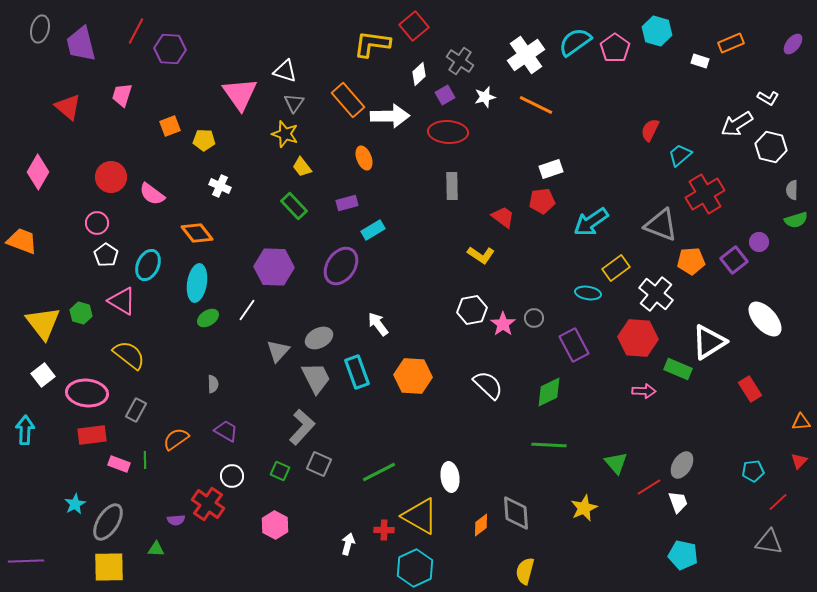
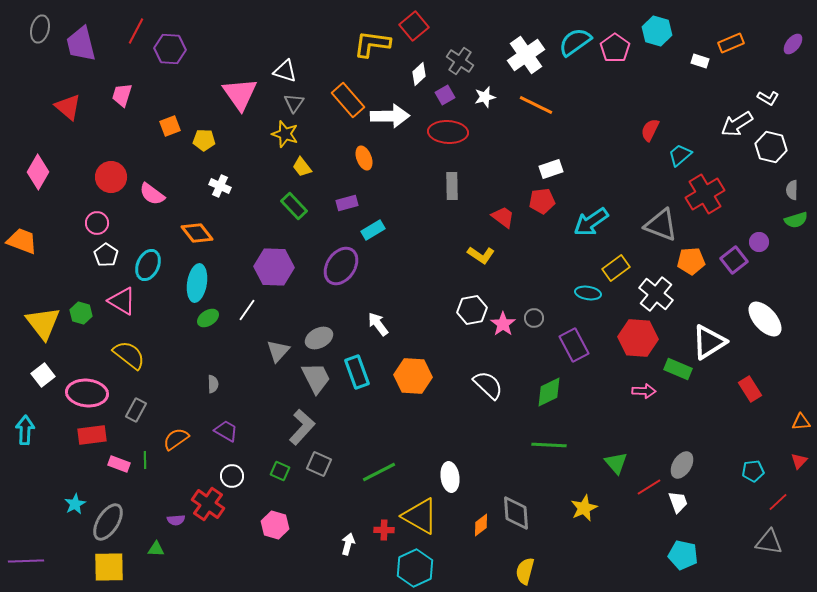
pink hexagon at (275, 525): rotated 12 degrees counterclockwise
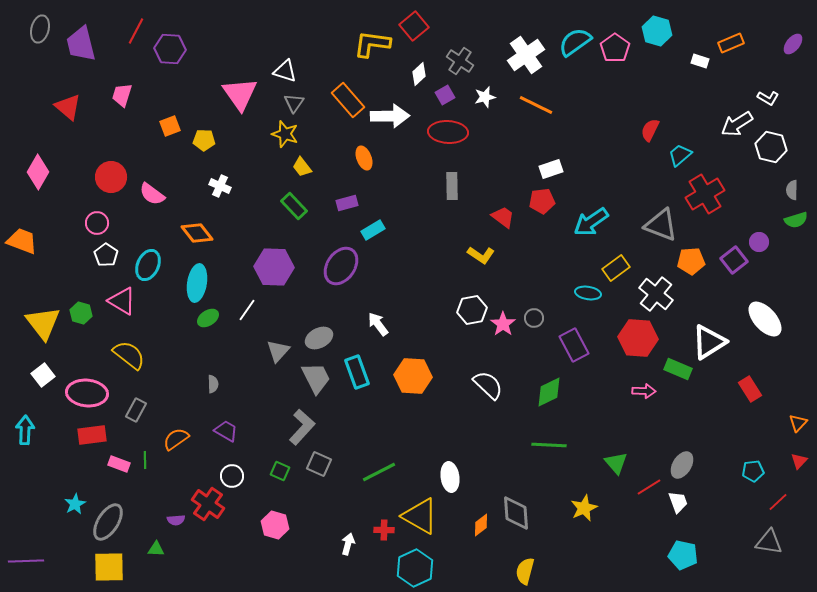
orange triangle at (801, 422): moved 3 px left, 1 px down; rotated 42 degrees counterclockwise
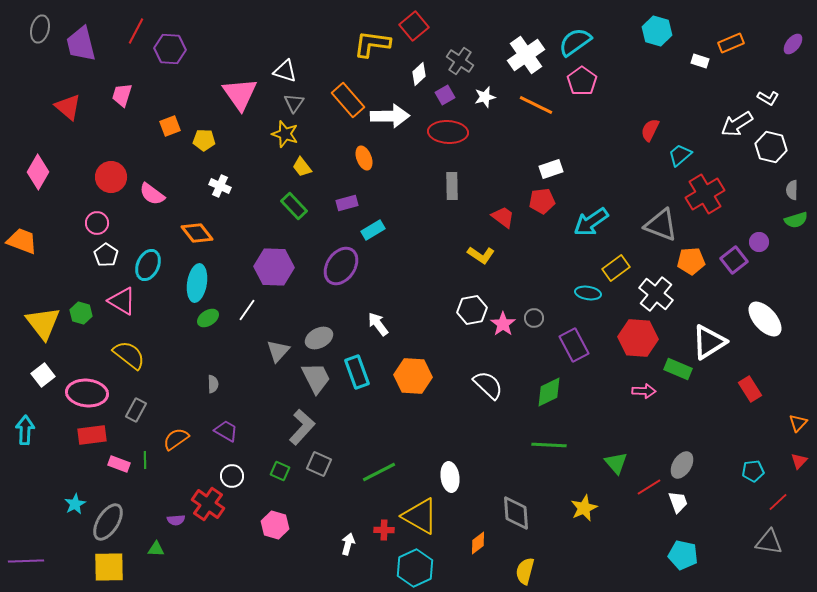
pink pentagon at (615, 48): moved 33 px left, 33 px down
orange diamond at (481, 525): moved 3 px left, 18 px down
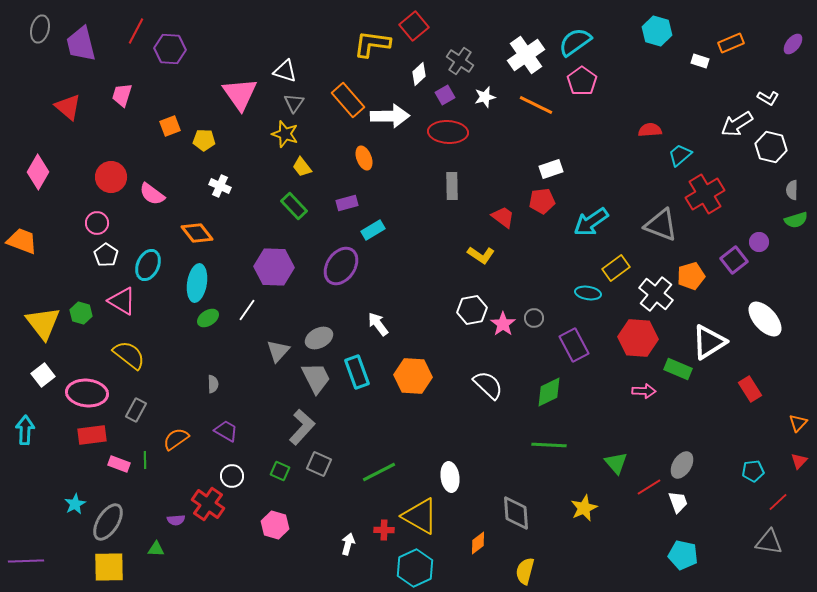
red semicircle at (650, 130): rotated 60 degrees clockwise
orange pentagon at (691, 261): moved 15 px down; rotated 12 degrees counterclockwise
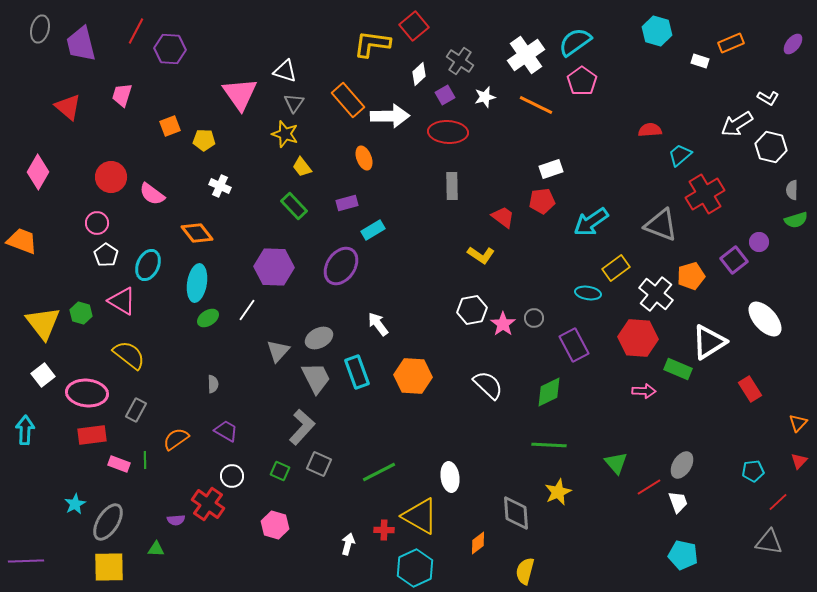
yellow star at (584, 508): moved 26 px left, 16 px up
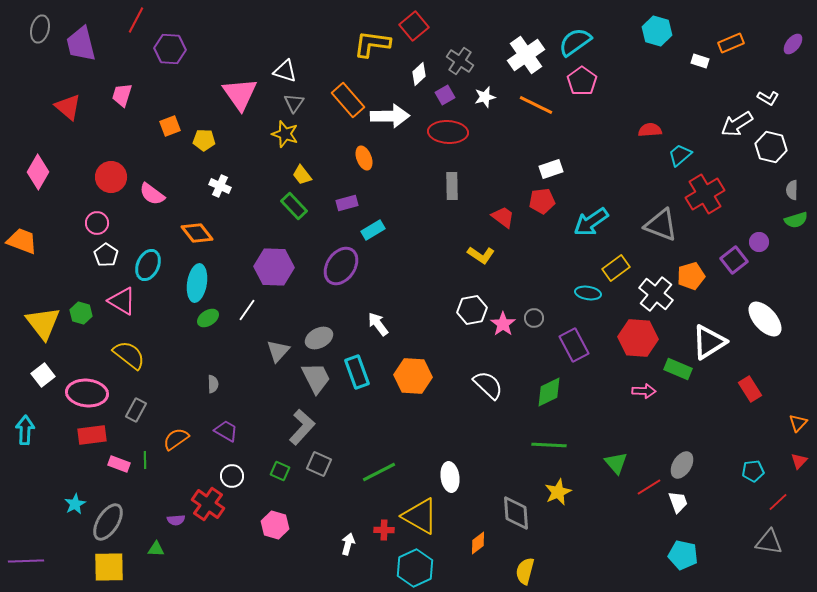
red line at (136, 31): moved 11 px up
yellow trapezoid at (302, 167): moved 8 px down
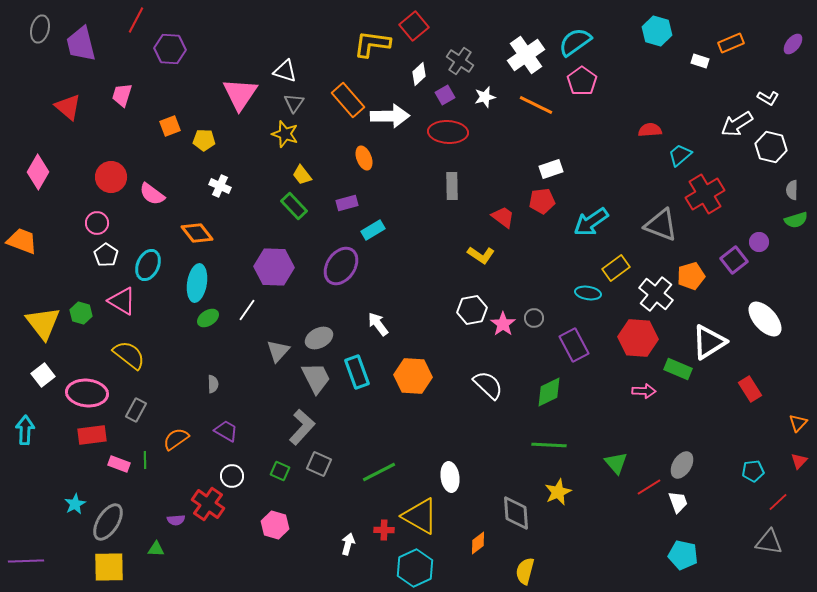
pink triangle at (240, 94): rotated 9 degrees clockwise
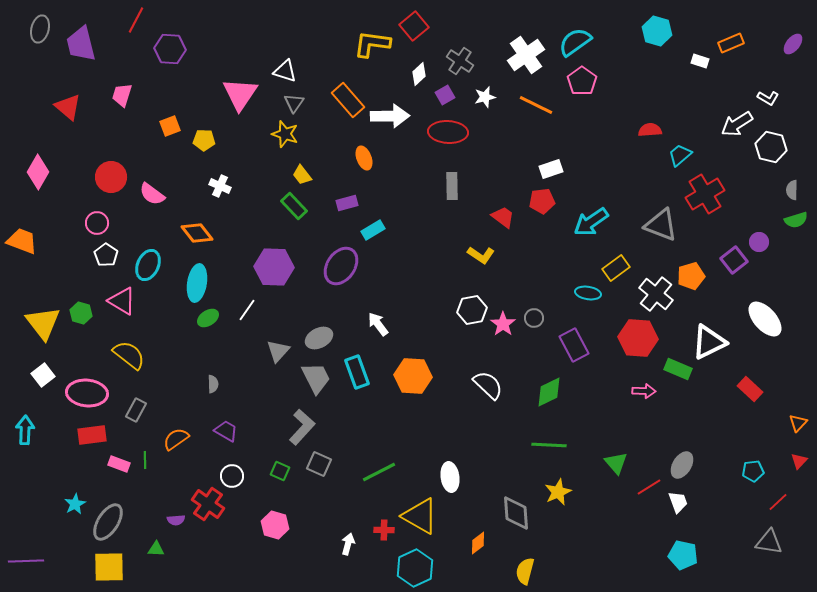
white triangle at (709, 342): rotated 6 degrees clockwise
red rectangle at (750, 389): rotated 15 degrees counterclockwise
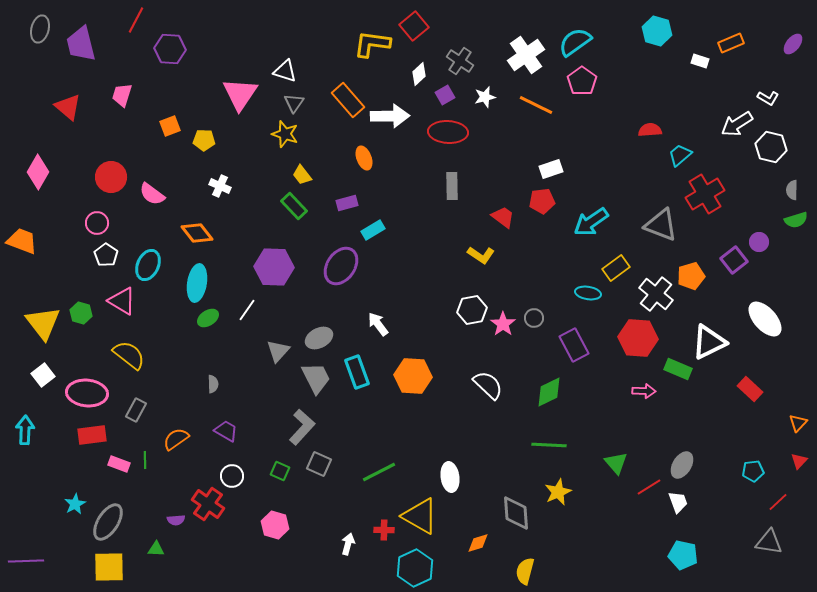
orange diamond at (478, 543): rotated 20 degrees clockwise
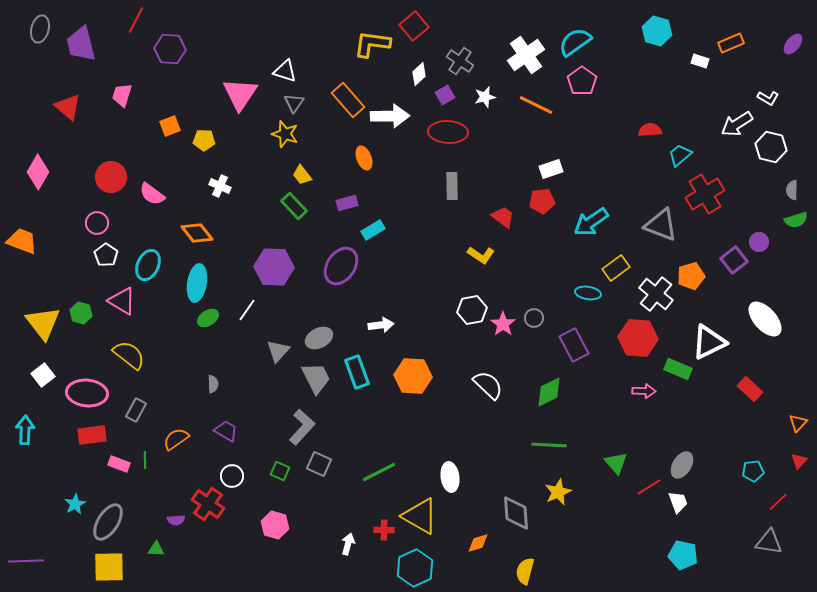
white arrow at (378, 324): moved 3 px right, 1 px down; rotated 120 degrees clockwise
